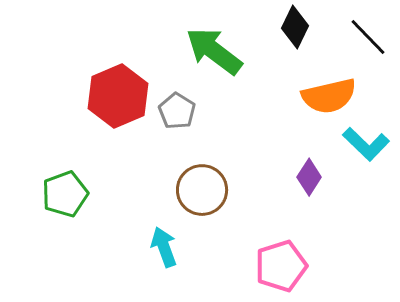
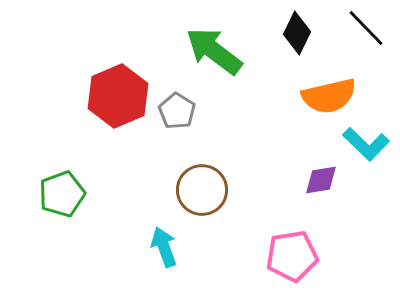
black diamond: moved 2 px right, 6 px down
black line: moved 2 px left, 9 px up
purple diamond: moved 12 px right, 3 px down; rotated 48 degrees clockwise
green pentagon: moved 3 px left
pink pentagon: moved 11 px right, 10 px up; rotated 9 degrees clockwise
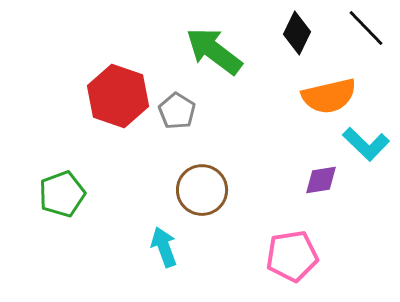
red hexagon: rotated 18 degrees counterclockwise
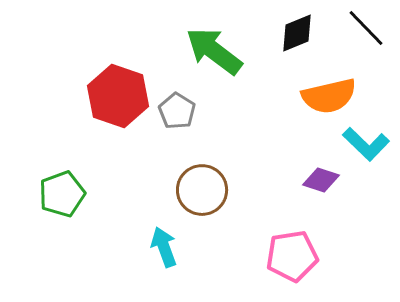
black diamond: rotated 42 degrees clockwise
purple diamond: rotated 27 degrees clockwise
